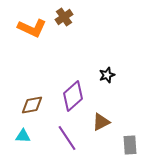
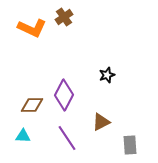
purple diamond: moved 9 px left, 1 px up; rotated 20 degrees counterclockwise
brown diamond: rotated 10 degrees clockwise
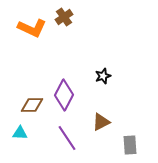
black star: moved 4 px left, 1 px down
cyan triangle: moved 3 px left, 3 px up
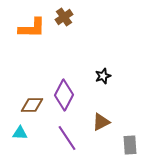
orange L-shape: rotated 24 degrees counterclockwise
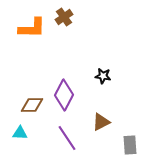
black star: rotated 28 degrees clockwise
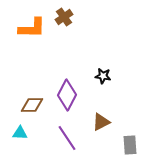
purple diamond: moved 3 px right
